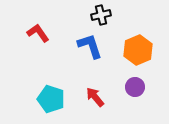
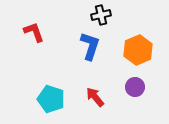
red L-shape: moved 4 px left, 1 px up; rotated 15 degrees clockwise
blue L-shape: rotated 36 degrees clockwise
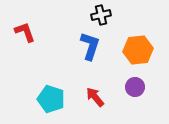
red L-shape: moved 9 px left
orange hexagon: rotated 16 degrees clockwise
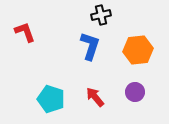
purple circle: moved 5 px down
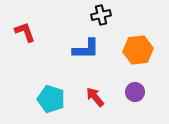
blue L-shape: moved 4 px left, 3 px down; rotated 72 degrees clockwise
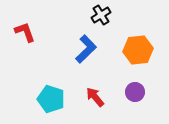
black cross: rotated 18 degrees counterclockwise
blue L-shape: rotated 44 degrees counterclockwise
